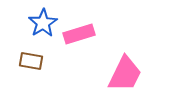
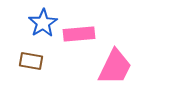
pink rectangle: rotated 12 degrees clockwise
pink trapezoid: moved 10 px left, 7 px up
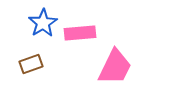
pink rectangle: moved 1 px right, 1 px up
brown rectangle: moved 3 px down; rotated 30 degrees counterclockwise
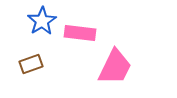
blue star: moved 1 px left, 2 px up
pink rectangle: rotated 12 degrees clockwise
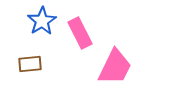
pink rectangle: rotated 56 degrees clockwise
brown rectangle: moved 1 px left; rotated 15 degrees clockwise
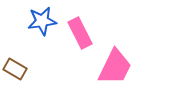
blue star: rotated 24 degrees clockwise
brown rectangle: moved 15 px left, 5 px down; rotated 35 degrees clockwise
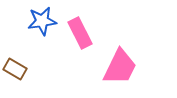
pink trapezoid: moved 5 px right
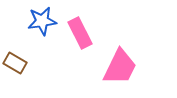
brown rectangle: moved 6 px up
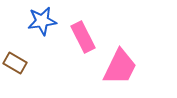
pink rectangle: moved 3 px right, 4 px down
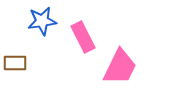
brown rectangle: rotated 30 degrees counterclockwise
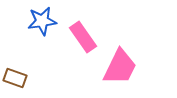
pink rectangle: rotated 8 degrees counterclockwise
brown rectangle: moved 15 px down; rotated 20 degrees clockwise
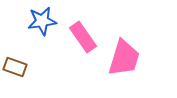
pink trapezoid: moved 4 px right, 9 px up; rotated 9 degrees counterclockwise
brown rectangle: moved 11 px up
